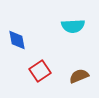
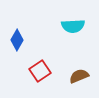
blue diamond: rotated 40 degrees clockwise
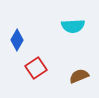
red square: moved 4 px left, 3 px up
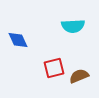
blue diamond: moved 1 px right; rotated 55 degrees counterclockwise
red square: moved 18 px right; rotated 20 degrees clockwise
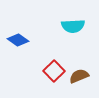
blue diamond: rotated 30 degrees counterclockwise
red square: moved 3 px down; rotated 30 degrees counterclockwise
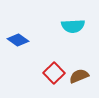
red square: moved 2 px down
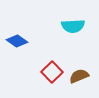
blue diamond: moved 1 px left, 1 px down
red square: moved 2 px left, 1 px up
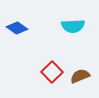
blue diamond: moved 13 px up
brown semicircle: moved 1 px right
